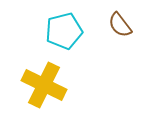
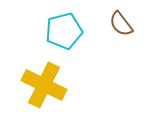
brown semicircle: moved 1 px right, 1 px up
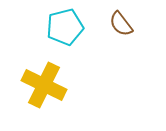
cyan pentagon: moved 1 px right, 4 px up
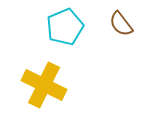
cyan pentagon: rotated 9 degrees counterclockwise
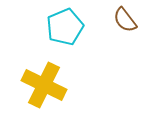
brown semicircle: moved 4 px right, 4 px up
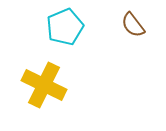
brown semicircle: moved 8 px right, 5 px down
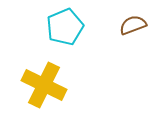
brown semicircle: rotated 108 degrees clockwise
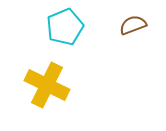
yellow cross: moved 3 px right
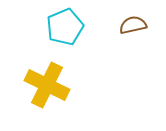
brown semicircle: rotated 8 degrees clockwise
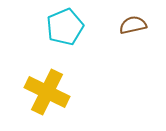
yellow cross: moved 7 px down
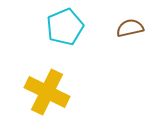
brown semicircle: moved 3 px left, 3 px down
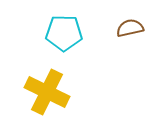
cyan pentagon: moved 1 px left, 6 px down; rotated 24 degrees clockwise
